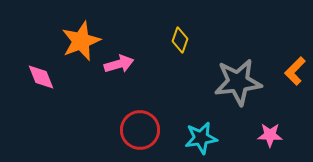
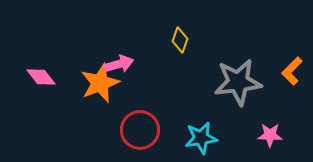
orange star: moved 19 px right, 42 px down
orange L-shape: moved 3 px left
pink diamond: rotated 16 degrees counterclockwise
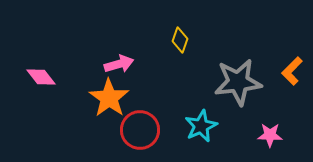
orange star: moved 9 px right, 15 px down; rotated 15 degrees counterclockwise
cyan star: moved 12 px up; rotated 16 degrees counterclockwise
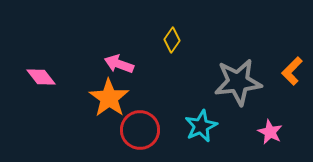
yellow diamond: moved 8 px left; rotated 15 degrees clockwise
pink arrow: rotated 144 degrees counterclockwise
pink star: moved 3 px up; rotated 25 degrees clockwise
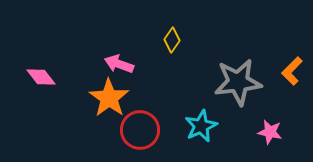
pink star: rotated 15 degrees counterclockwise
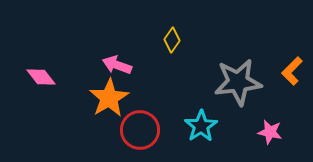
pink arrow: moved 2 px left, 1 px down
orange star: rotated 6 degrees clockwise
cyan star: rotated 8 degrees counterclockwise
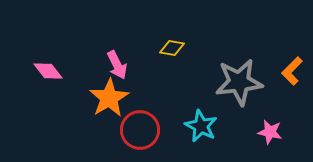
yellow diamond: moved 8 px down; rotated 65 degrees clockwise
pink arrow: rotated 136 degrees counterclockwise
pink diamond: moved 7 px right, 6 px up
gray star: moved 1 px right
cyan star: rotated 12 degrees counterclockwise
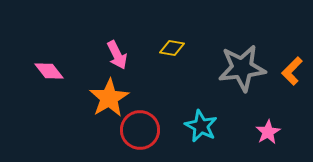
pink arrow: moved 10 px up
pink diamond: moved 1 px right
gray star: moved 3 px right, 14 px up
pink star: moved 2 px left; rotated 30 degrees clockwise
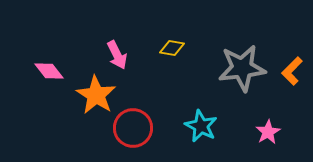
orange star: moved 13 px left, 3 px up; rotated 9 degrees counterclockwise
red circle: moved 7 px left, 2 px up
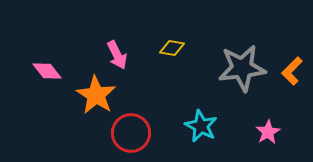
pink diamond: moved 2 px left
red circle: moved 2 px left, 5 px down
